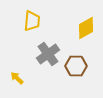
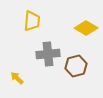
yellow diamond: rotated 60 degrees clockwise
gray cross: rotated 30 degrees clockwise
brown hexagon: rotated 15 degrees counterclockwise
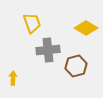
yellow trapezoid: moved 2 px down; rotated 25 degrees counterclockwise
gray cross: moved 4 px up
yellow arrow: moved 4 px left; rotated 48 degrees clockwise
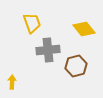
yellow diamond: moved 2 px left, 1 px down; rotated 20 degrees clockwise
yellow arrow: moved 1 px left, 4 px down
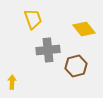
yellow trapezoid: moved 1 px right, 4 px up
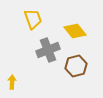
yellow diamond: moved 9 px left, 2 px down
gray cross: rotated 15 degrees counterclockwise
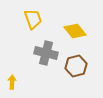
gray cross: moved 2 px left, 3 px down; rotated 35 degrees clockwise
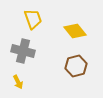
gray cross: moved 23 px left, 2 px up
yellow arrow: moved 6 px right; rotated 152 degrees clockwise
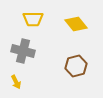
yellow trapezoid: rotated 110 degrees clockwise
yellow diamond: moved 1 px right, 7 px up
yellow arrow: moved 2 px left
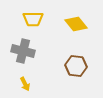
brown hexagon: rotated 20 degrees clockwise
yellow arrow: moved 9 px right, 2 px down
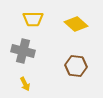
yellow diamond: rotated 10 degrees counterclockwise
